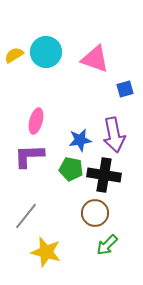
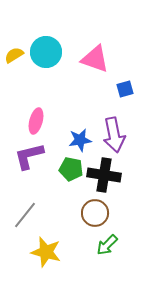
purple L-shape: rotated 12 degrees counterclockwise
gray line: moved 1 px left, 1 px up
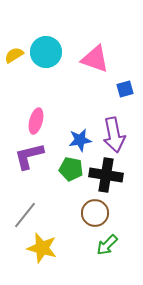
black cross: moved 2 px right
yellow star: moved 4 px left, 4 px up
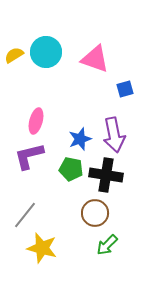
blue star: moved 1 px up; rotated 10 degrees counterclockwise
